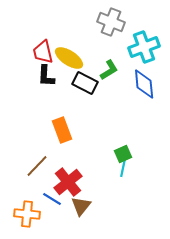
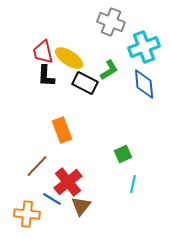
cyan line: moved 10 px right, 16 px down
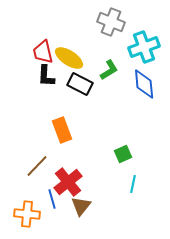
black rectangle: moved 5 px left, 1 px down
blue line: rotated 42 degrees clockwise
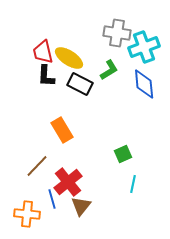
gray cross: moved 6 px right, 11 px down; rotated 12 degrees counterclockwise
orange rectangle: rotated 10 degrees counterclockwise
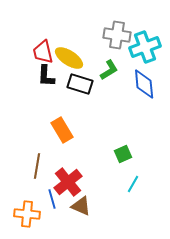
gray cross: moved 2 px down
cyan cross: moved 1 px right
black rectangle: rotated 10 degrees counterclockwise
brown line: rotated 35 degrees counterclockwise
cyan line: rotated 18 degrees clockwise
brown triangle: rotated 45 degrees counterclockwise
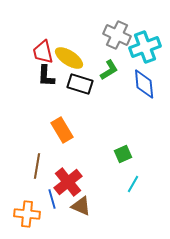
gray cross: rotated 16 degrees clockwise
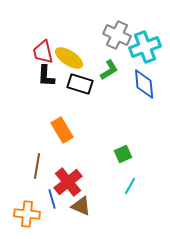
cyan line: moved 3 px left, 2 px down
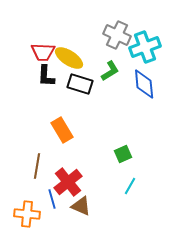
red trapezoid: rotated 75 degrees counterclockwise
green L-shape: moved 1 px right, 1 px down
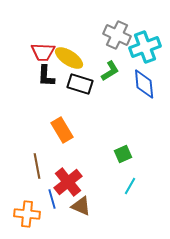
brown line: rotated 20 degrees counterclockwise
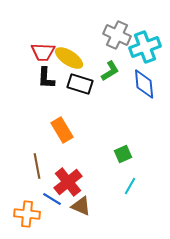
black L-shape: moved 2 px down
blue line: rotated 42 degrees counterclockwise
